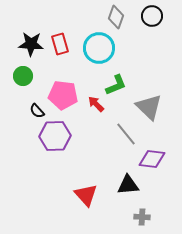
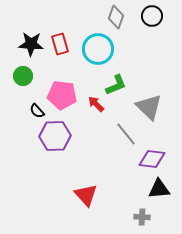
cyan circle: moved 1 px left, 1 px down
pink pentagon: moved 1 px left
black triangle: moved 31 px right, 4 px down
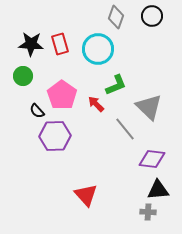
pink pentagon: rotated 28 degrees clockwise
gray line: moved 1 px left, 5 px up
black triangle: moved 1 px left, 1 px down
gray cross: moved 6 px right, 5 px up
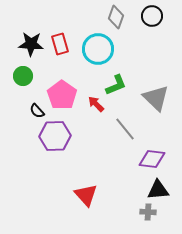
gray triangle: moved 7 px right, 9 px up
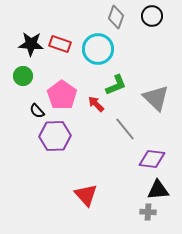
red rectangle: rotated 55 degrees counterclockwise
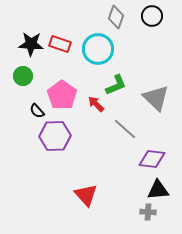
gray line: rotated 10 degrees counterclockwise
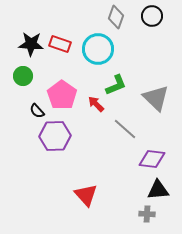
gray cross: moved 1 px left, 2 px down
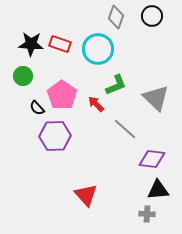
black semicircle: moved 3 px up
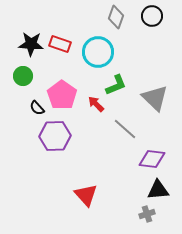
cyan circle: moved 3 px down
gray triangle: moved 1 px left
gray cross: rotated 21 degrees counterclockwise
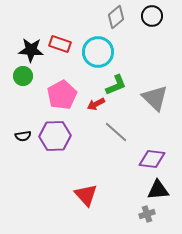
gray diamond: rotated 30 degrees clockwise
black star: moved 6 px down
pink pentagon: rotated 8 degrees clockwise
red arrow: rotated 72 degrees counterclockwise
black semicircle: moved 14 px left, 28 px down; rotated 56 degrees counterclockwise
gray line: moved 9 px left, 3 px down
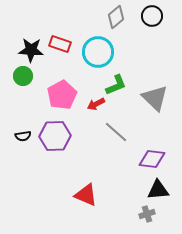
red triangle: rotated 25 degrees counterclockwise
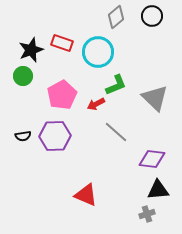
red rectangle: moved 2 px right, 1 px up
black star: rotated 25 degrees counterclockwise
